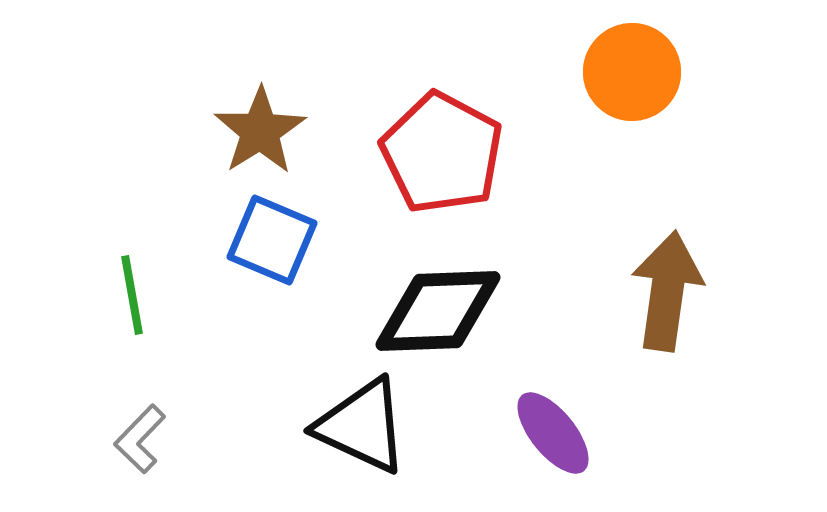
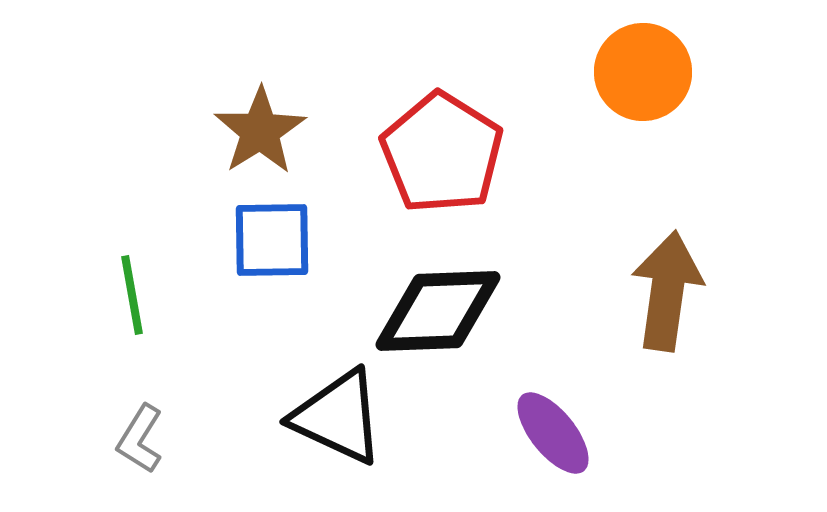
orange circle: moved 11 px right
red pentagon: rotated 4 degrees clockwise
blue square: rotated 24 degrees counterclockwise
black triangle: moved 24 px left, 9 px up
gray L-shape: rotated 12 degrees counterclockwise
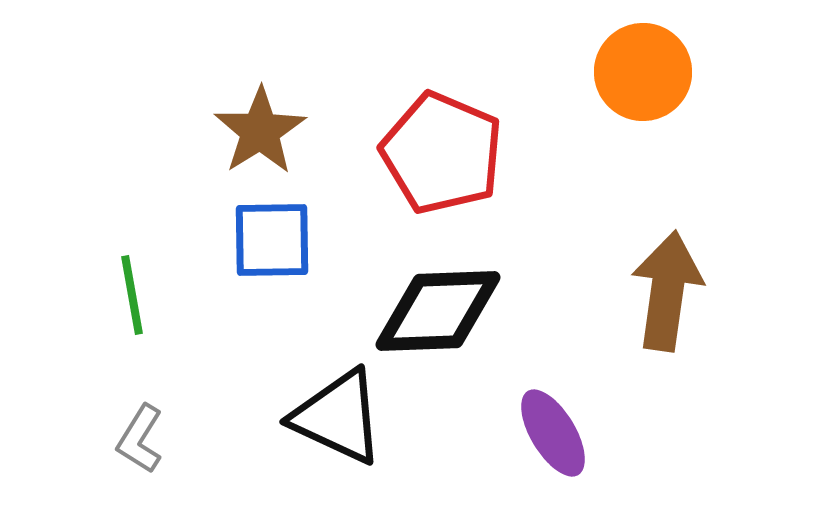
red pentagon: rotated 9 degrees counterclockwise
purple ellipse: rotated 8 degrees clockwise
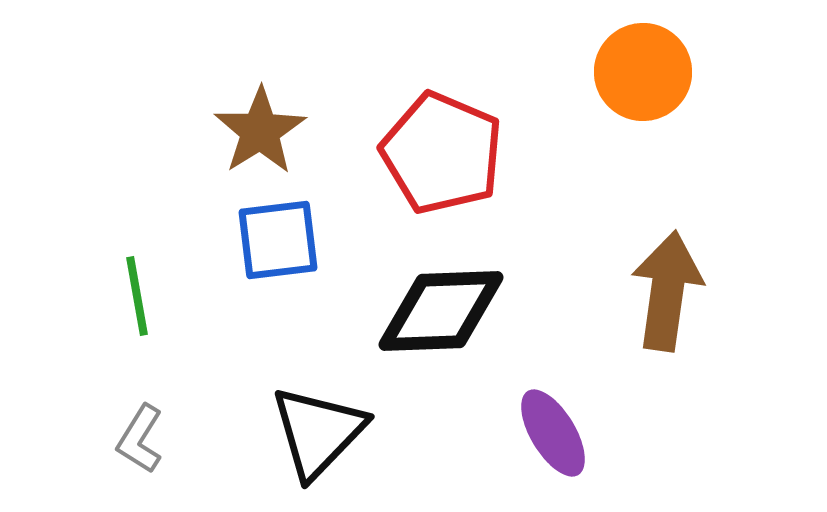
blue square: moved 6 px right; rotated 6 degrees counterclockwise
green line: moved 5 px right, 1 px down
black diamond: moved 3 px right
black triangle: moved 20 px left, 15 px down; rotated 49 degrees clockwise
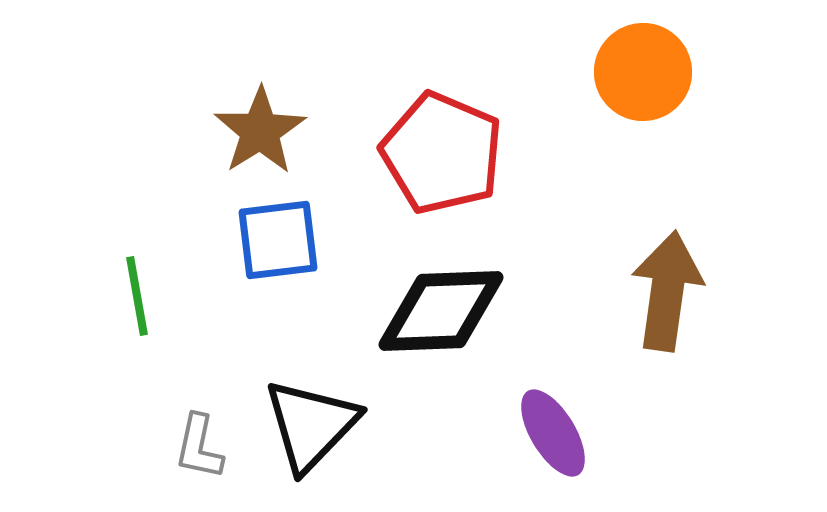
black triangle: moved 7 px left, 7 px up
gray L-shape: moved 59 px right, 8 px down; rotated 20 degrees counterclockwise
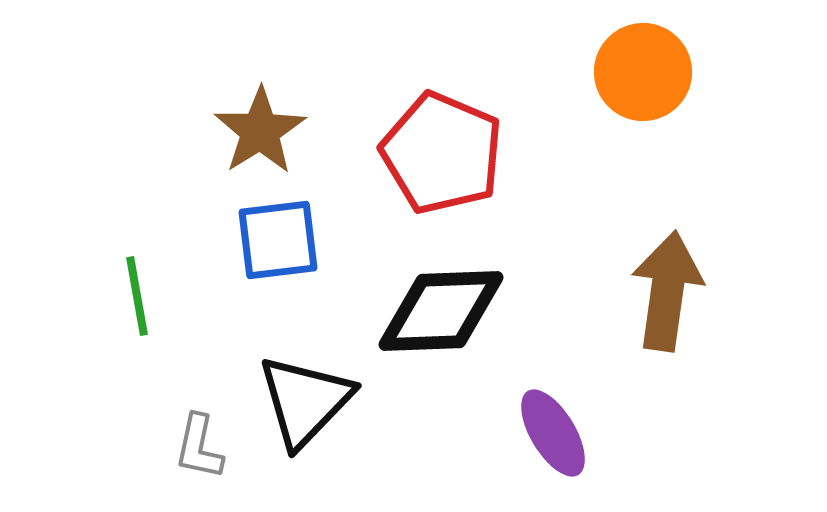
black triangle: moved 6 px left, 24 px up
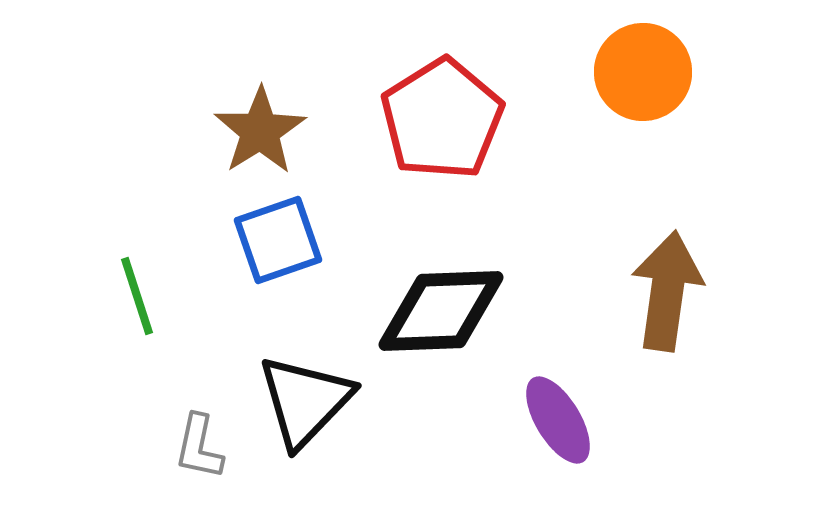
red pentagon: moved 34 px up; rotated 17 degrees clockwise
blue square: rotated 12 degrees counterclockwise
green line: rotated 8 degrees counterclockwise
purple ellipse: moved 5 px right, 13 px up
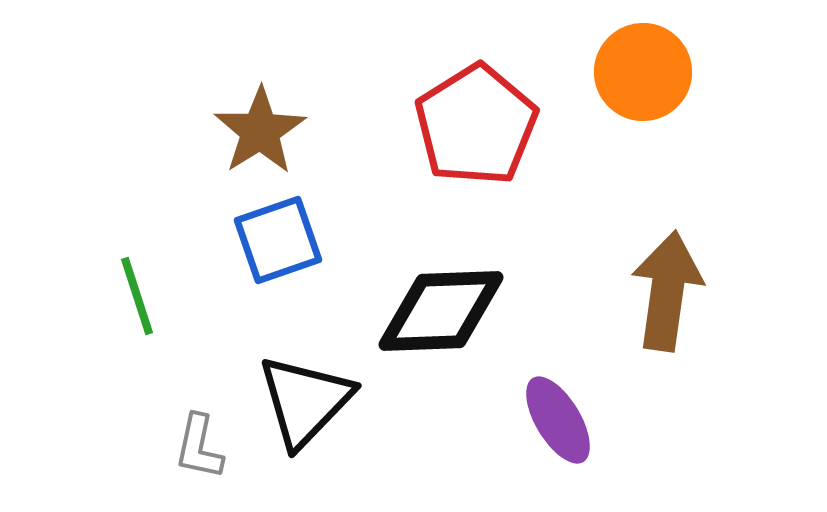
red pentagon: moved 34 px right, 6 px down
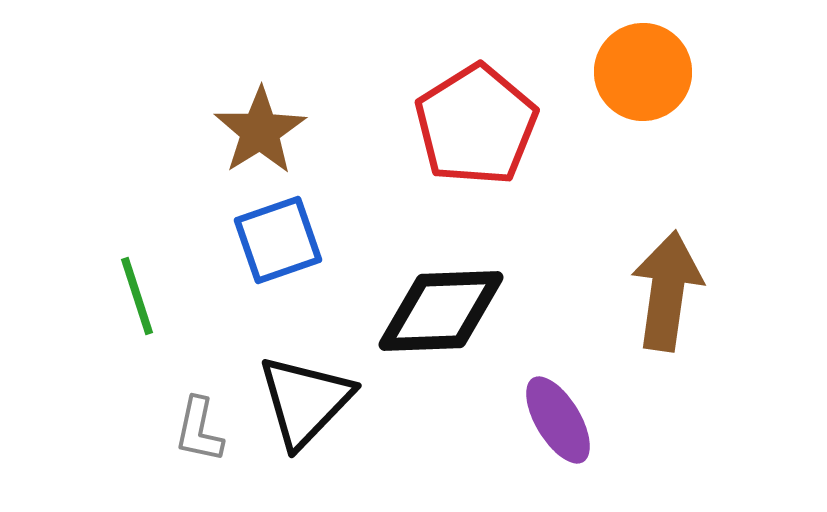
gray L-shape: moved 17 px up
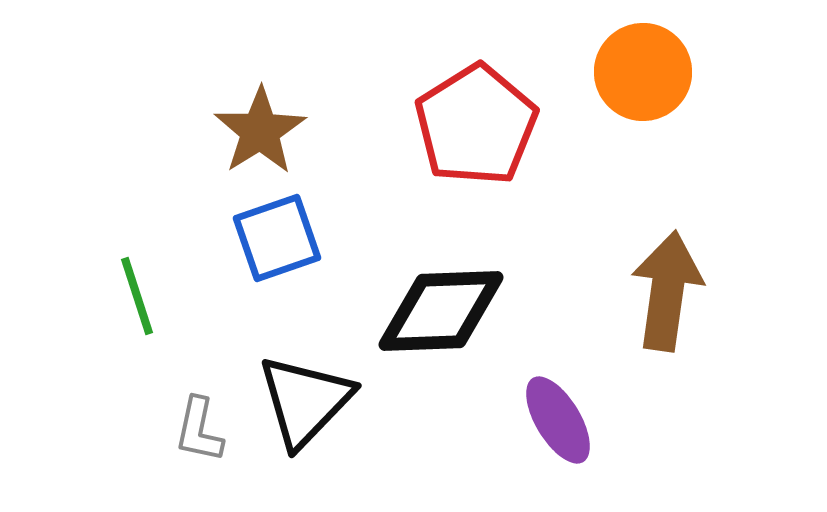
blue square: moved 1 px left, 2 px up
